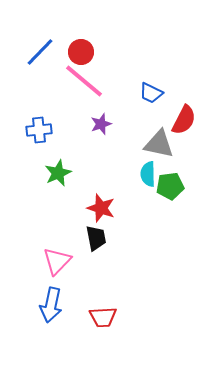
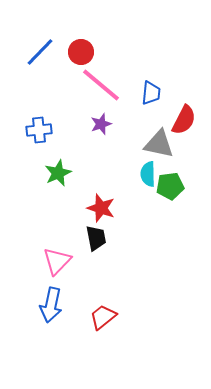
pink line: moved 17 px right, 4 px down
blue trapezoid: rotated 110 degrees counterclockwise
red trapezoid: rotated 144 degrees clockwise
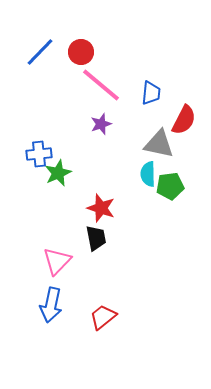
blue cross: moved 24 px down
